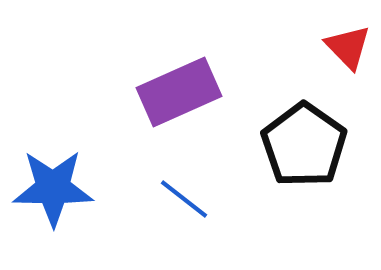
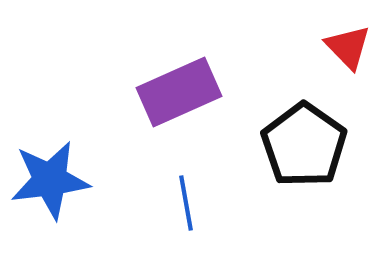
blue star: moved 3 px left, 8 px up; rotated 8 degrees counterclockwise
blue line: moved 2 px right, 4 px down; rotated 42 degrees clockwise
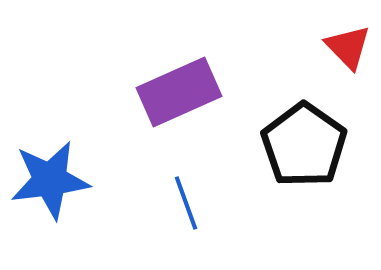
blue line: rotated 10 degrees counterclockwise
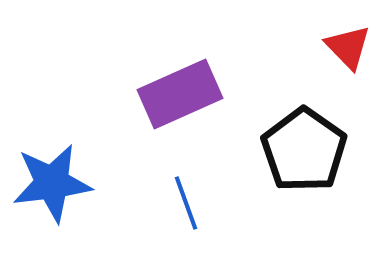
purple rectangle: moved 1 px right, 2 px down
black pentagon: moved 5 px down
blue star: moved 2 px right, 3 px down
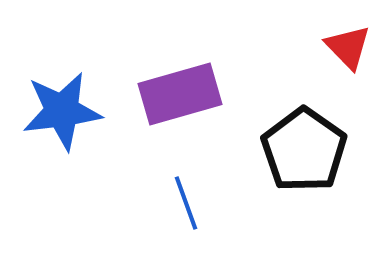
purple rectangle: rotated 8 degrees clockwise
blue star: moved 10 px right, 72 px up
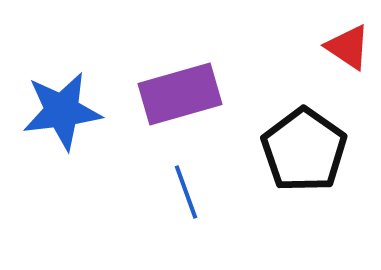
red triangle: rotated 12 degrees counterclockwise
blue line: moved 11 px up
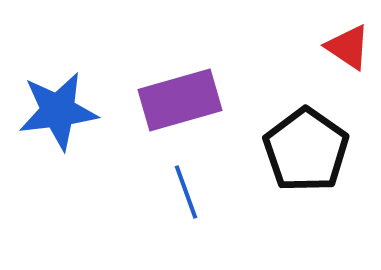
purple rectangle: moved 6 px down
blue star: moved 4 px left
black pentagon: moved 2 px right
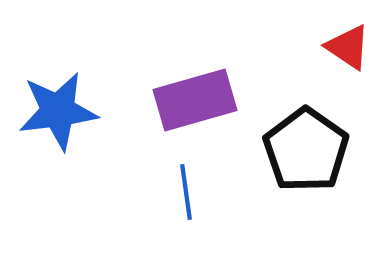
purple rectangle: moved 15 px right
blue line: rotated 12 degrees clockwise
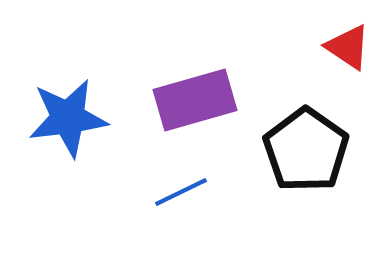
blue star: moved 10 px right, 7 px down
blue line: moved 5 px left; rotated 72 degrees clockwise
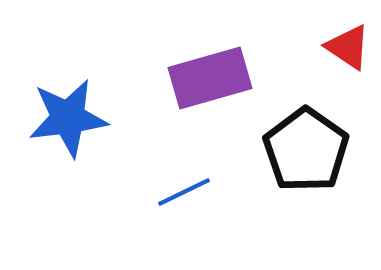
purple rectangle: moved 15 px right, 22 px up
blue line: moved 3 px right
